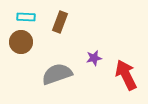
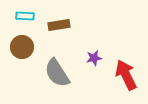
cyan rectangle: moved 1 px left, 1 px up
brown rectangle: moved 1 px left, 3 px down; rotated 60 degrees clockwise
brown circle: moved 1 px right, 5 px down
gray semicircle: moved 1 px up; rotated 104 degrees counterclockwise
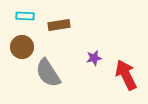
gray semicircle: moved 9 px left
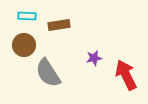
cyan rectangle: moved 2 px right
brown circle: moved 2 px right, 2 px up
